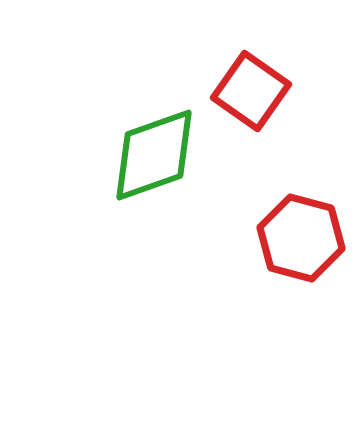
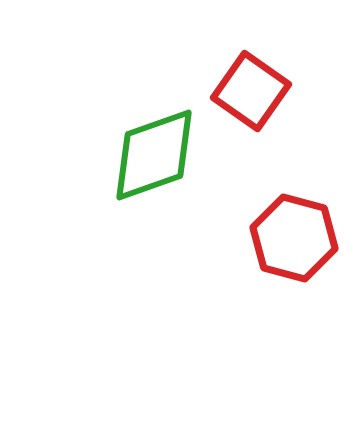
red hexagon: moved 7 px left
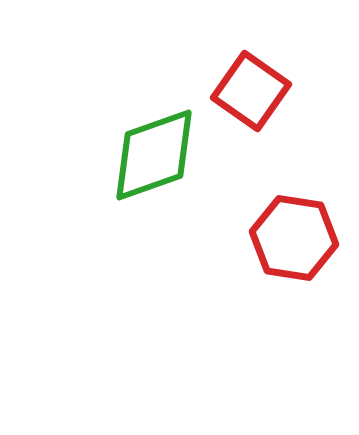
red hexagon: rotated 6 degrees counterclockwise
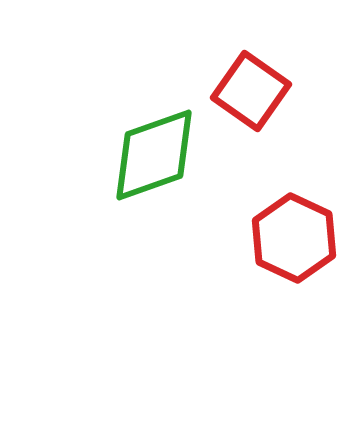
red hexagon: rotated 16 degrees clockwise
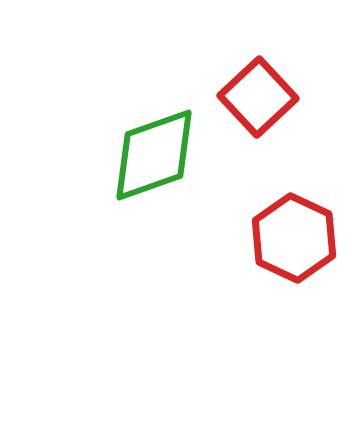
red square: moved 7 px right, 6 px down; rotated 12 degrees clockwise
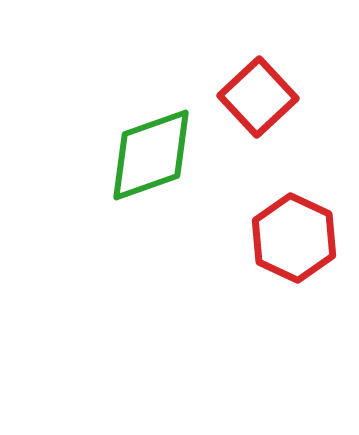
green diamond: moved 3 px left
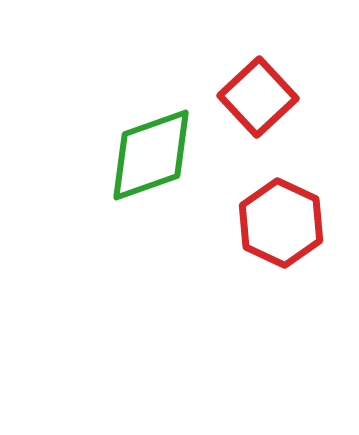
red hexagon: moved 13 px left, 15 px up
